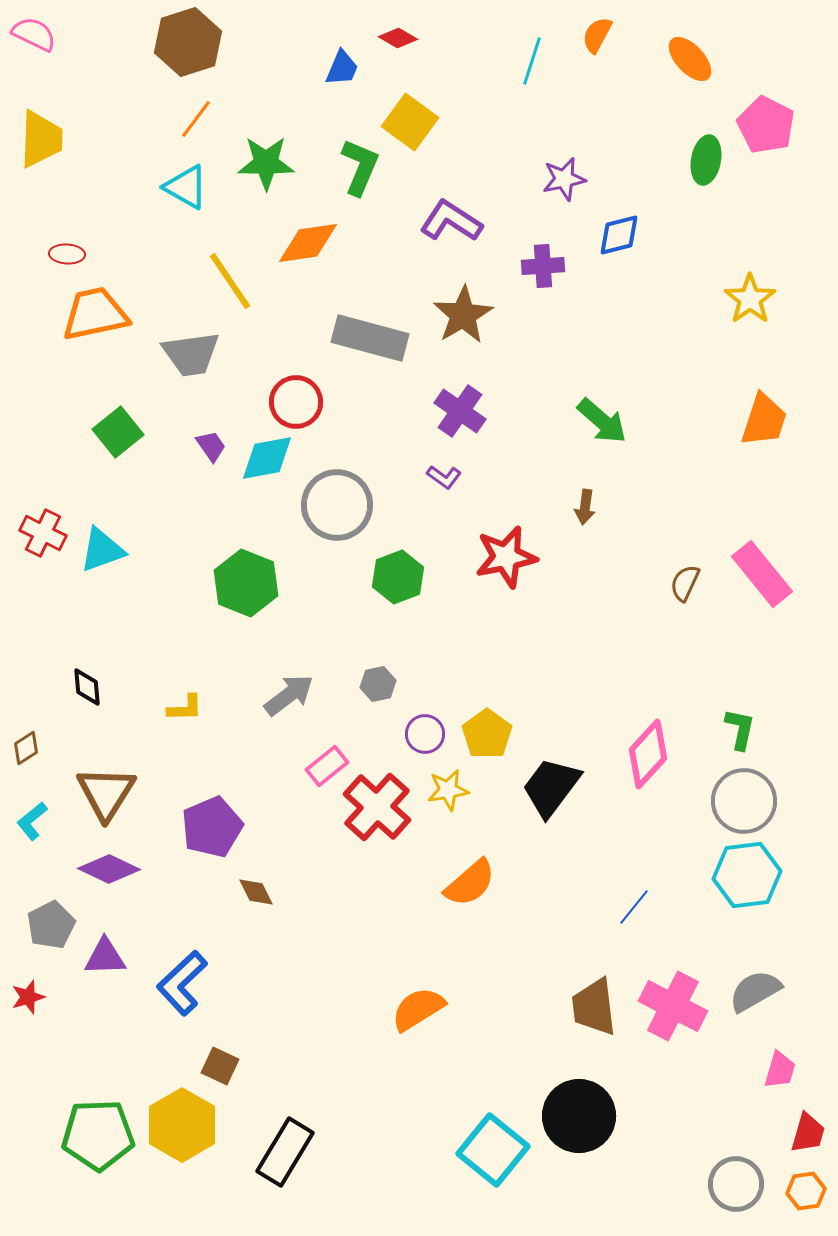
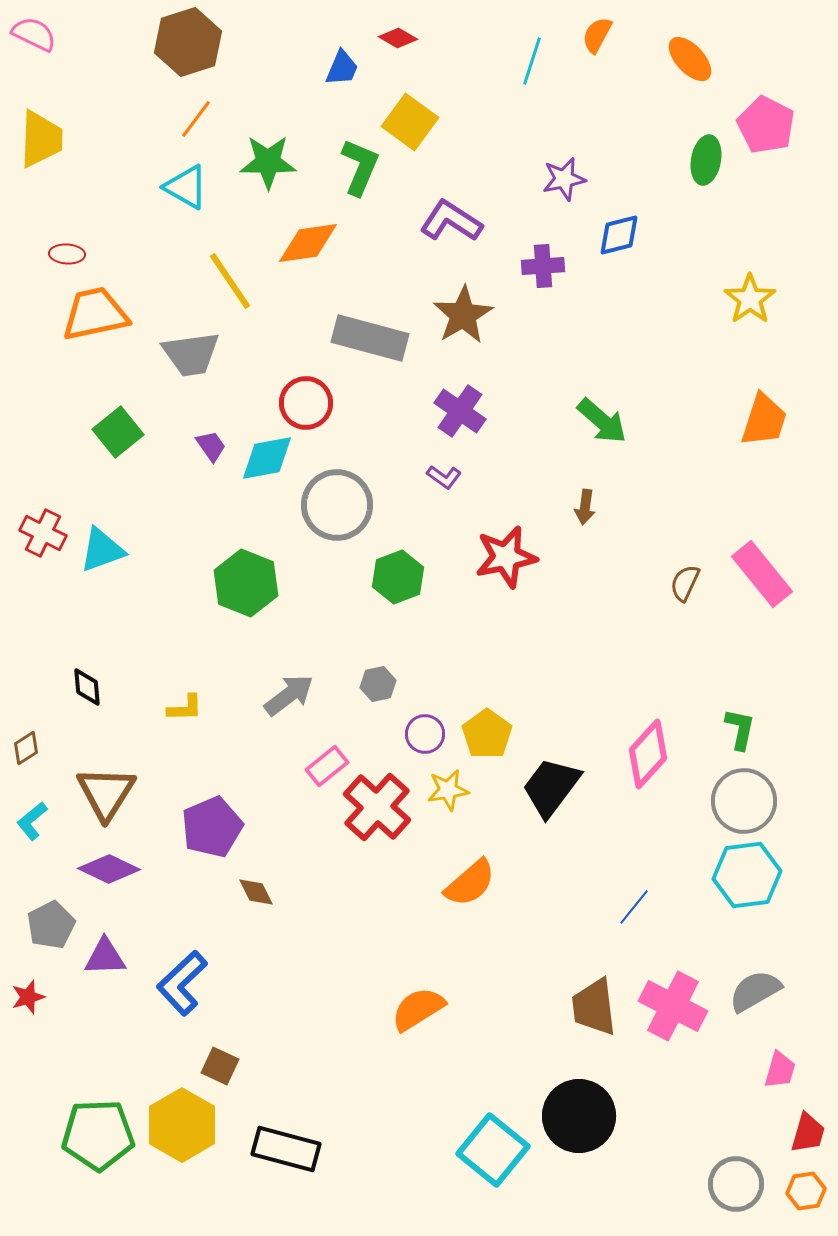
green star at (266, 163): moved 2 px right, 1 px up
red circle at (296, 402): moved 10 px right, 1 px down
black rectangle at (285, 1152): moved 1 px right, 3 px up; rotated 74 degrees clockwise
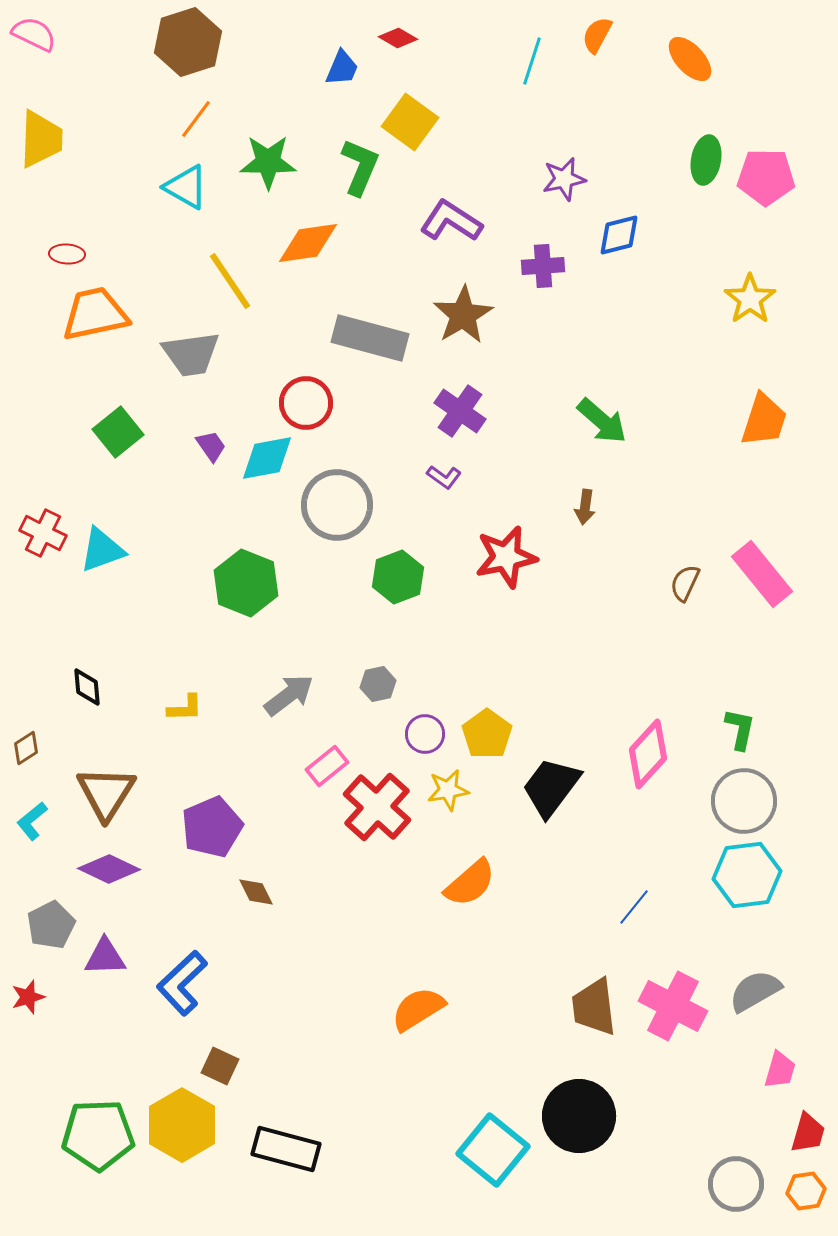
pink pentagon at (766, 125): moved 52 px down; rotated 26 degrees counterclockwise
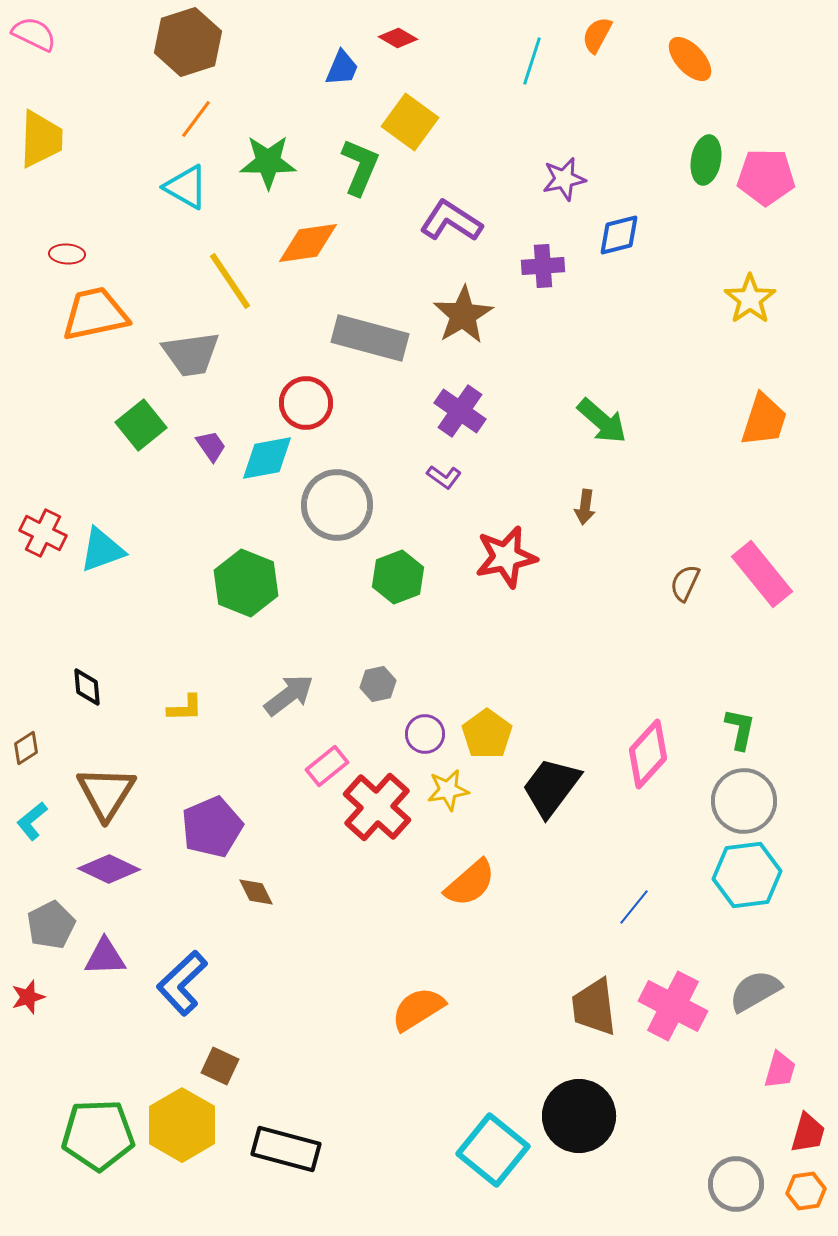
green square at (118, 432): moved 23 px right, 7 px up
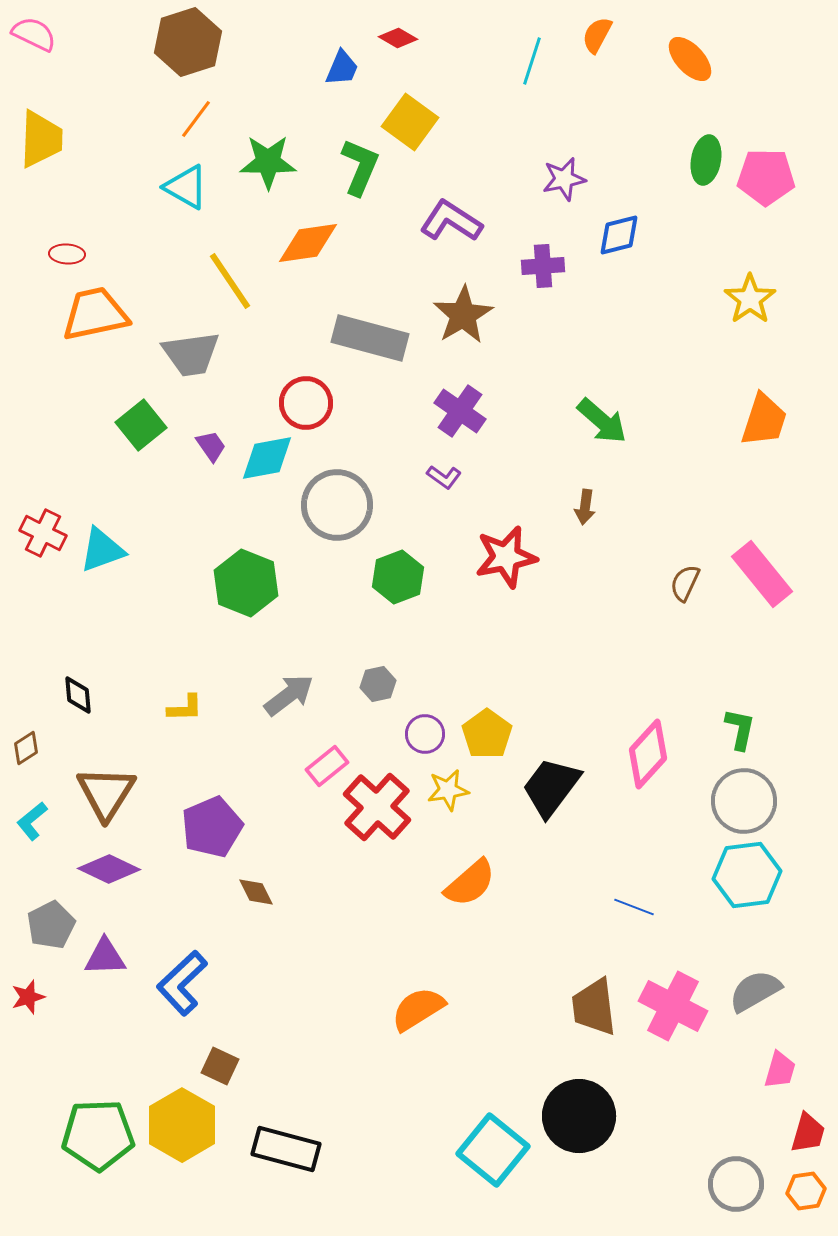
black diamond at (87, 687): moved 9 px left, 8 px down
blue line at (634, 907): rotated 72 degrees clockwise
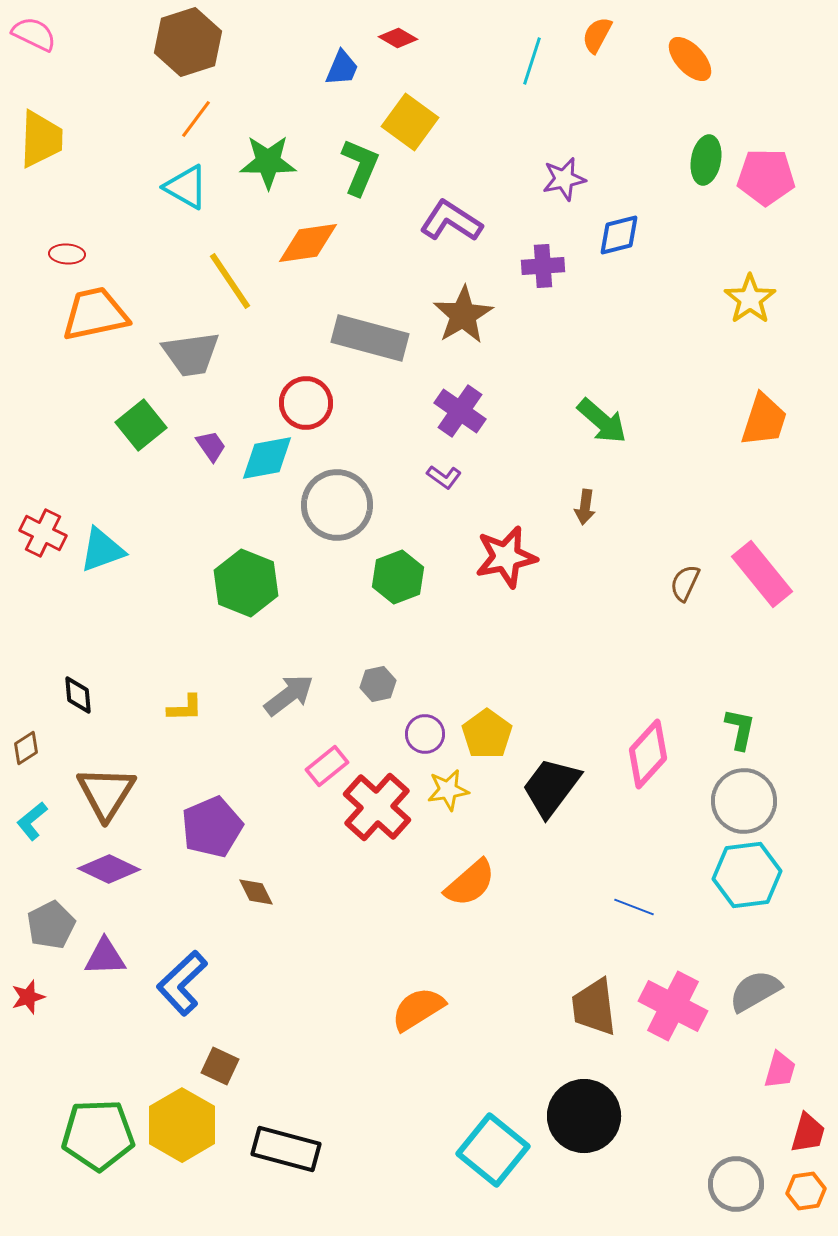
black circle at (579, 1116): moved 5 px right
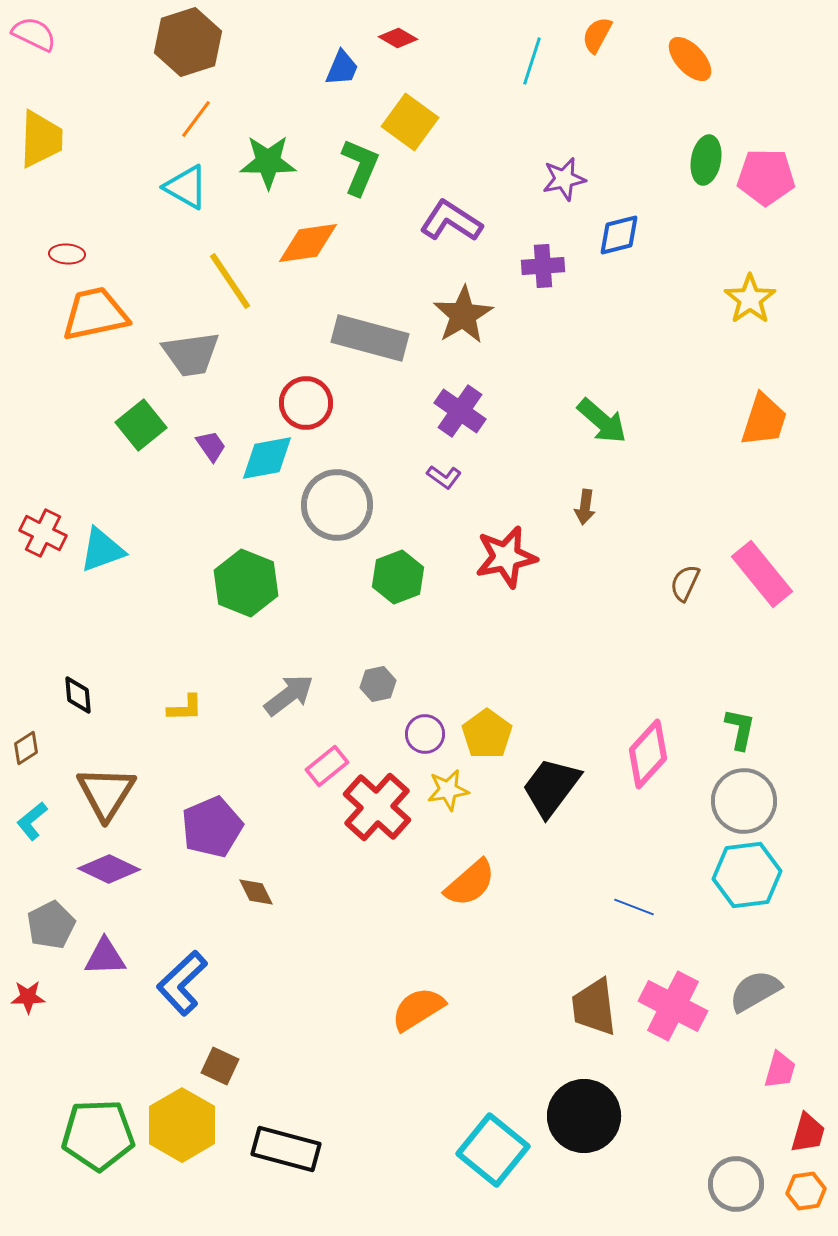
red star at (28, 997): rotated 16 degrees clockwise
